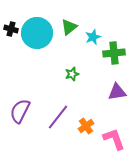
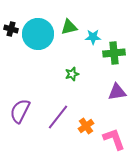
green triangle: rotated 24 degrees clockwise
cyan circle: moved 1 px right, 1 px down
cyan star: rotated 21 degrees clockwise
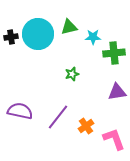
black cross: moved 8 px down; rotated 24 degrees counterclockwise
purple semicircle: rotated 75 degrees clockwise
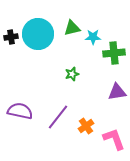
green triangle: moved 3 px right, 1 px down
